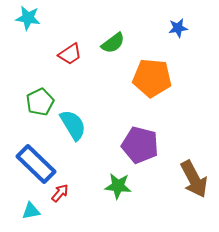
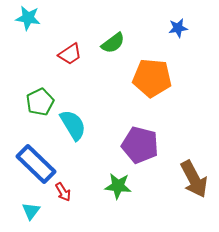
red arrow: moved 3 px right, 1 px up; rotated 108 degrees clockwise
cyan triangle: rotated 42 degrees counterclockwise
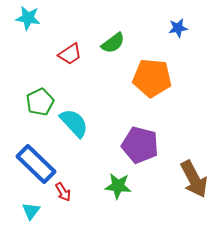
cyan semicircle: moved 1 px right, 2 px up; rotated 12 degrees counterclockwise
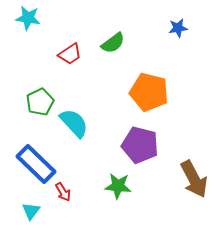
orange pentagon: moved 3 px left, 14 px down; rotated 9 degrees clockwise
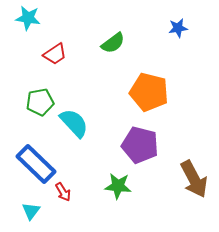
red trapezoid: moved 15 px left
green pentagon: rotated 16 degrees clockwise
